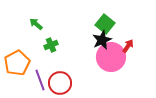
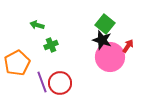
green arrow: moved 1 px right, 1 px down; rotated 24 degrees counterclockwise
black star: rotated 30 degrees counterclockwise
pink circle: moved 1 px left
purple line: moved 2 px right, 2 px down
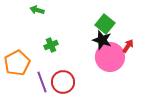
green arrow: moved 15 px up
red circle: moved 3 px right, 1 px up
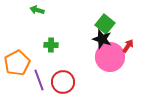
black star: moved 1 px up
green cross: rotated 24 degrees clockwise
purple line: moved 3 px left, 2 px up
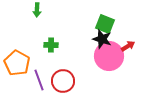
green arrow: rotated 104 degrees counterclockwise
green square: rotated 18 degrees counterclockwise
red arrow: rotated 24 degrees clockwise
pink circle: moved 1 px left, 1 px up
orange pentagon: rotated 15 degrees counterclockwise
red circle: moved 1 px up
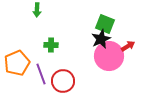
black star: moved 1 px left; rotated 30 degrees clockwise
orange pentagon: rotated 20 degrees clockwise
purple line: moved 2 px right, 6 px up
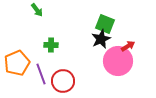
green arrow: rotated 40 degrees counterclockwise
pink circle: moved 9 px right, 5 px down
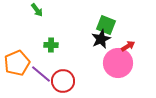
green square: moved 1 px right, 1 px down
pink circle: moved 2 px down
purple line: rotated 30 degrees counterclockwise
